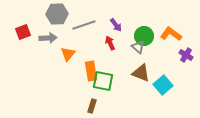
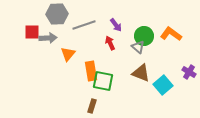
red square: moved 9 px right; rotated 21 degrees clockwise
purple cross: moved 3 px right, 17 px down
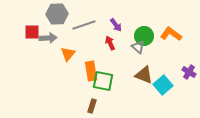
brown triangle: moved 3 px right, 2 px down
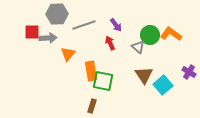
green circle: moved 6 px right, 1 px up
brown triangle: rotated 36 degrees clockwise
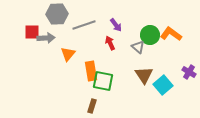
gray arrow: moved 2 px left
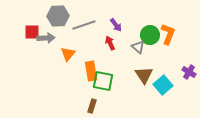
gray hexagon: moved 1 px right, 2 px down
orange L-shape: moved 3 px left; rotated 75 degrees clockwise
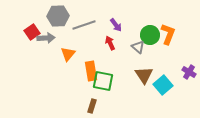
red square: rotated 35 degrees counterclockwise
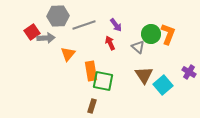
green circle: moved 1 px right, 1 px up
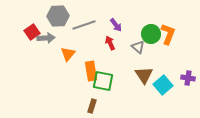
purple cross: moved 1 px left, 6 px down; rotated 24 degrees counterclockwise
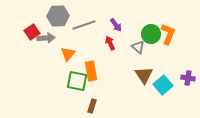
green square: moved 26 px left
